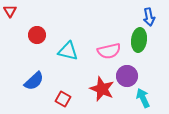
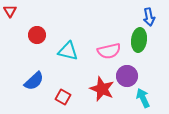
red square: moved 2 px up
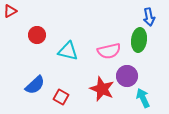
red triangle: rotated 32 degrees clockwise
blue semicircle: moved 1 px right, 4 px down
red square: moved 2 px left
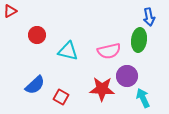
red star: rotated 20 degrees counterclockwise
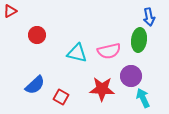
cyan triangle: moved 9 px right, 2 px down
purple circle: moved 4 px right
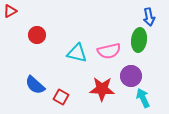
blue semicircle: rotated 85 degrees clockwise
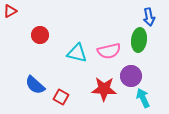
red circle: moved 3 px right
red star: moved 2 px right
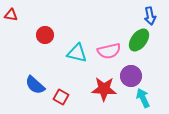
red triangle: moved 1 px right, 4 px down; rotated 40 degrees clockwise
blue arrow: moved 1 px right, 1 px up
red circle: moved 5 px right
green ellipse: rotated 30 degrees clockwise
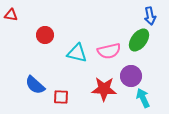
red square: rotated 28 degrees counterclockwise
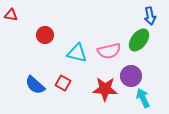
red star: moved 1 px right
red square: moved 2 px right, 14 px up; rotated 28 degrees clockwise
